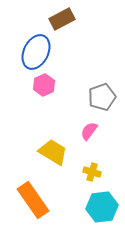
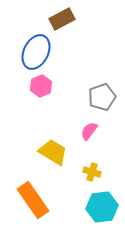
pink hexagon: moved 3 px left, 1 px down
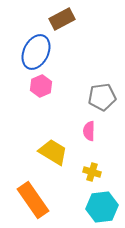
gray pentagon: rotated 12 degrees clockwise
pink semicircle: rotated 36 degrees counterclockwise
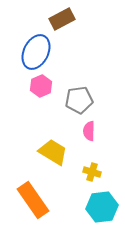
gray pentagon: moved 23 px left, 3 px down
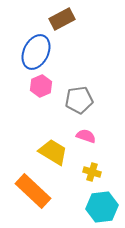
pink semicircle: moved 3 px left, 5 px down; rotated 108 degrees clockwise
orange rectangle: moved 9 px up; rotated 12 degrees counterclockwise
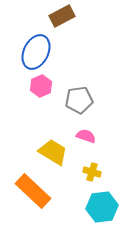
brown rectangle: moved 3 px up
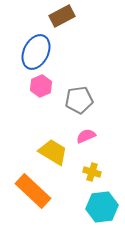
pink semicircle: rotated 42 degrees counterclockwise
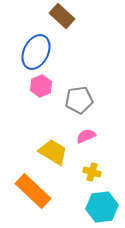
brown rectangle: rotated 70 degrees clockwise
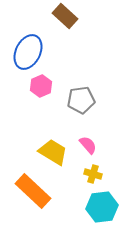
brown rectangle: moved 3 px right
blue ellipse: moved 8 px left
gray pentagon: moved 2 px right
pink semicircle: moved 2 px right, 9 px down; rotated 72 degrees clockwise
yellow cross: moved 1 px right, 2 px down
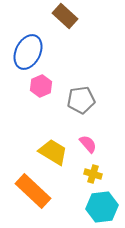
pink semicircle: moved 1 px up
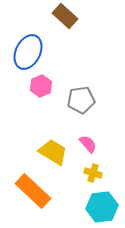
yellow cross: moved 1 px up
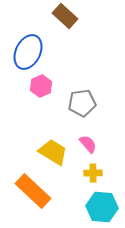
gray pentagon: moved 1 px right, 3 px down
yellow cross: rotated 18 degrees counterclockwise
cyan hexagon: rotated 12 degrees clockwise
